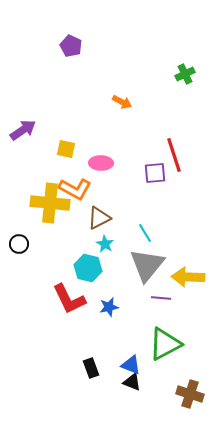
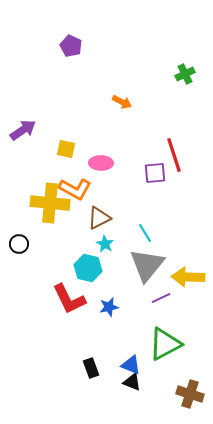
purple line: rotated 30 degrees counterclockwise
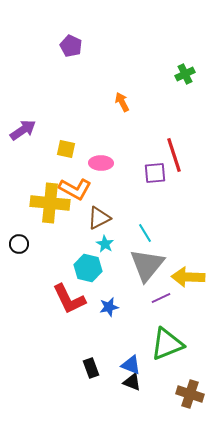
orange arrow: rotated 144 degrees counterclockwise
green triangle: moved 2 px right; rotated 6 degrees clockwise
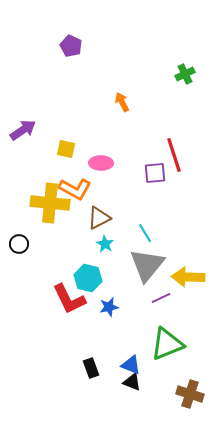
cyan hexagon: moved 10 px down
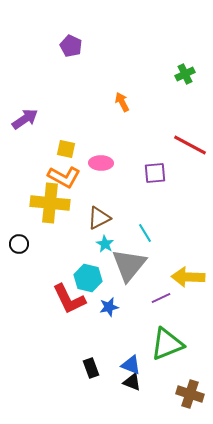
purple arrow: moved 2 px right, 11 px up
red line: moved 16 px right, 10 px up; rotated 44 degrees counterclockwise
orange L-shape: moved 11 px left, 12 px up
gray triangle: moved 18 px left
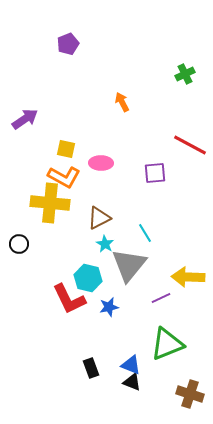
purple pentagon: moved 3 px left, 2 px up; rotated 25 degrees clockwise
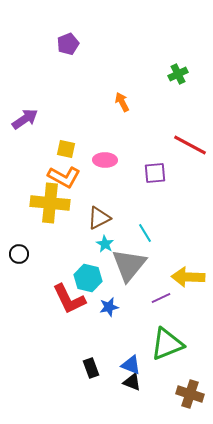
green cross: moved 7 px left
pink ellipse: moved 4 px right, 3 px up
black circle: moved 10 px down
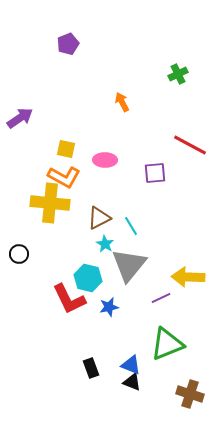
purple arrow: moved 5 px left, 1 px up
cyan line: moved 14 px left, 7 px up
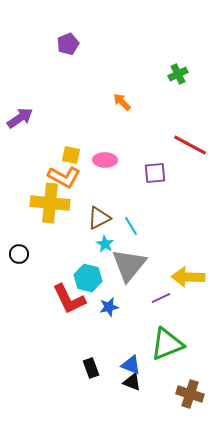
orange arrow: rotated 18 degrees counterclockwise
yellow square: moved 5 px right, 6 px down
